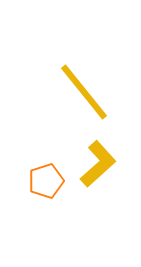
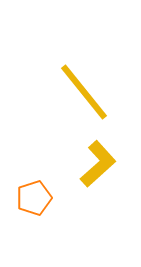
orange pentagon: moved 12 px left, 17 px down
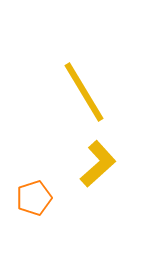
yellow line: rotated 8 degrees clockwise
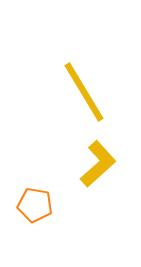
orange pentagon: moved 1 px right, 7 px down; rotated 28 degrees clockwise
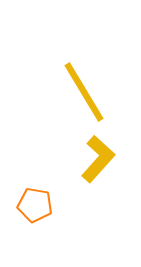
yellow L-shape: moved 5 px up; rotated 6 degrees counterclockwise
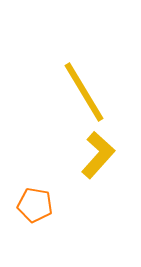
yellow L-shape: moved 4 px up
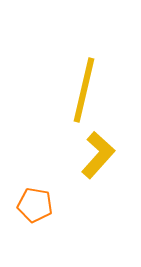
yellow line: moved 2 px up; rotated 44 degrees clockwise
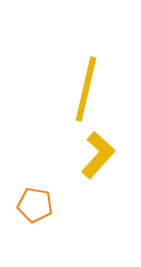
yellow line: moved 2 px right, 1 px up
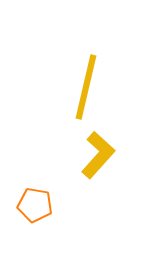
yellow line: moved 2 px up
